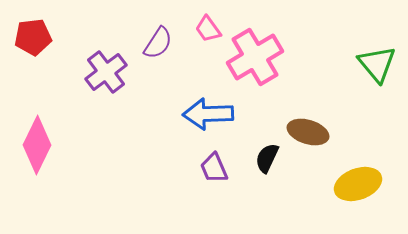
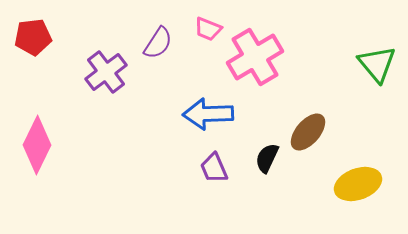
pink trapezoid: rotated 32 degrees counterclockwise
brown ellipse: rotated 66 degrees counterclockwise
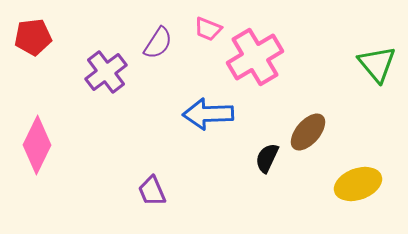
purple trapezoid: moved 62 px left, 23 px down
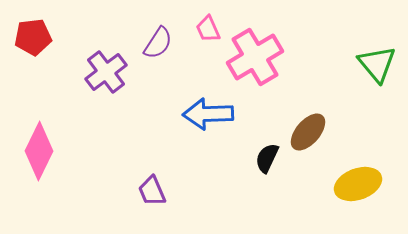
pink trapezoid: rotated 44 degrees clockwise
pink diamond: moved 2 px right, 6 px down
